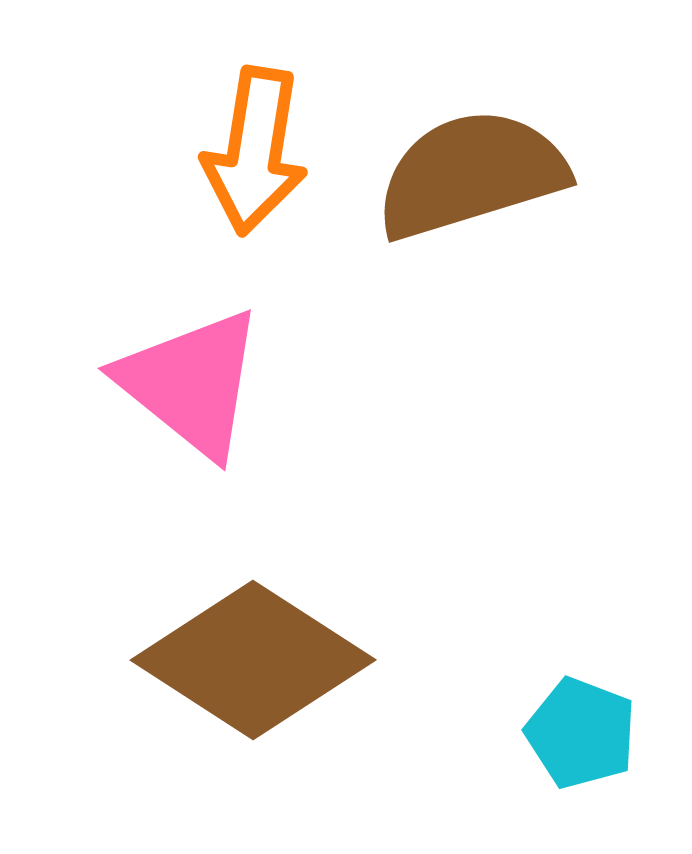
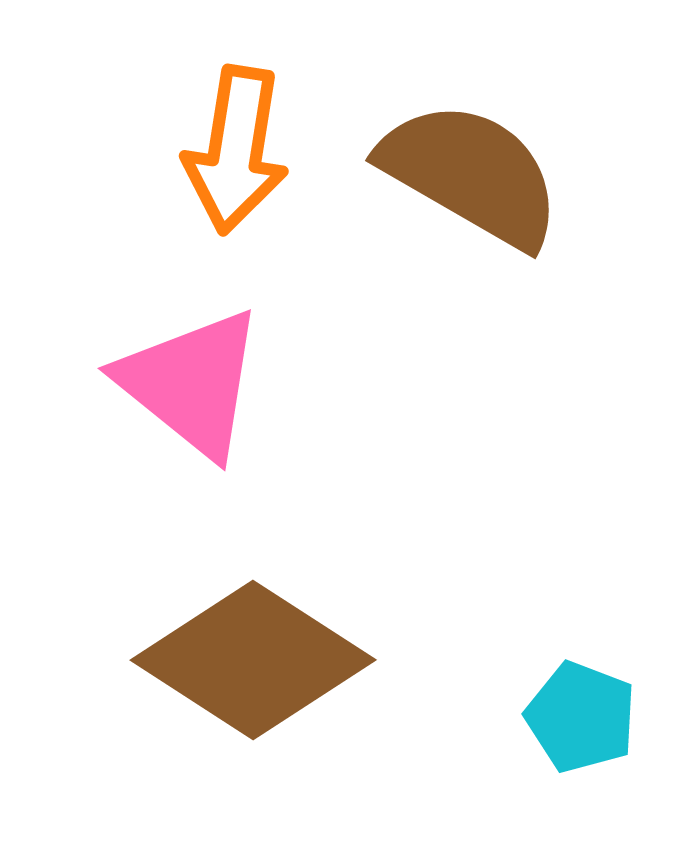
orange arrow: moved 19 px left, 1 px up
brown semicircle: rotated 47 degrees clockwise
cyan pentagon: moved 16 px up
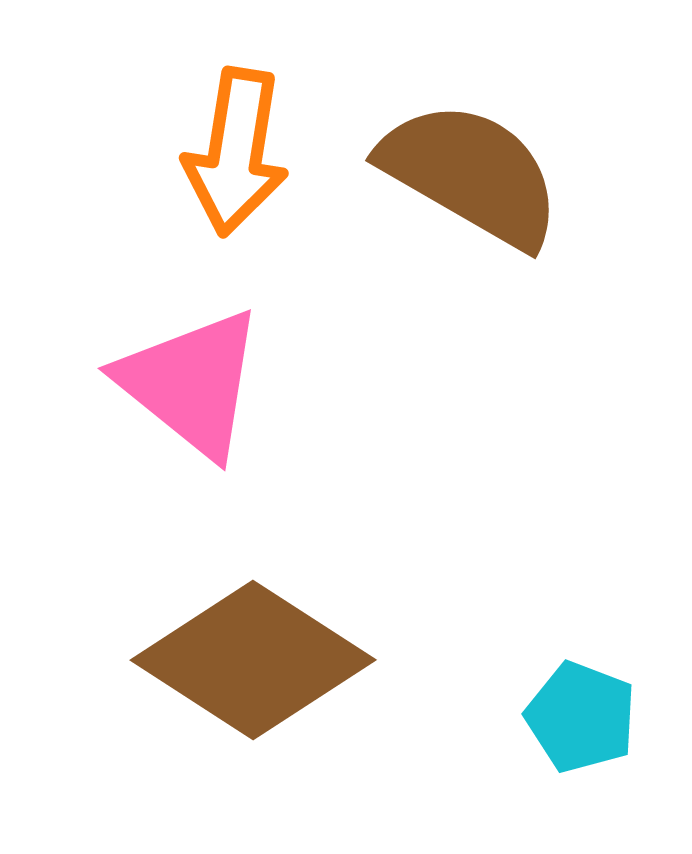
orange arrow: moved 2 px down
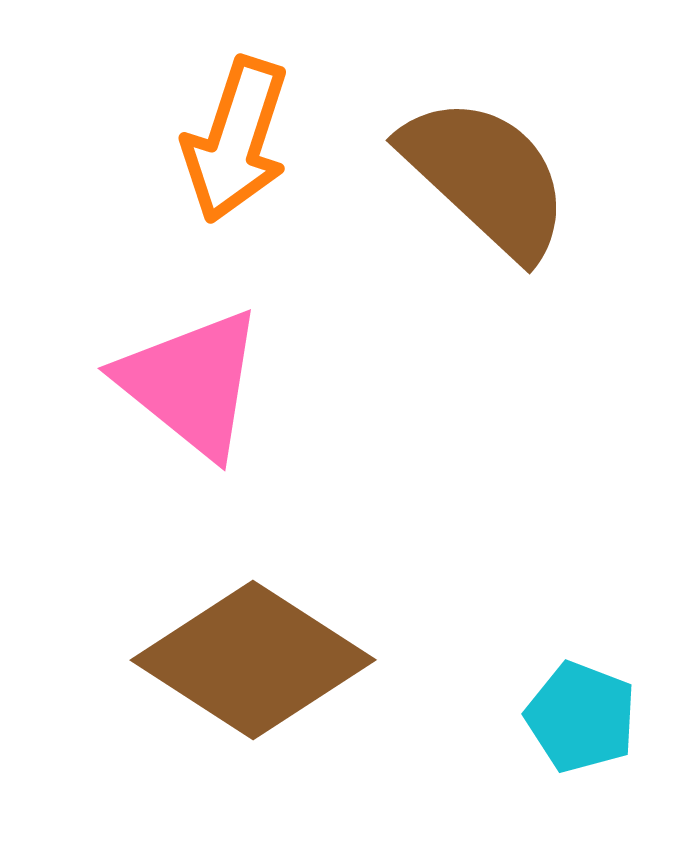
orange arrow: moved 12 px up; rotated 9 degrees clockwise
brown semicircle: moved 15 px right, 3 px down; rotated 13 degrees clockwise
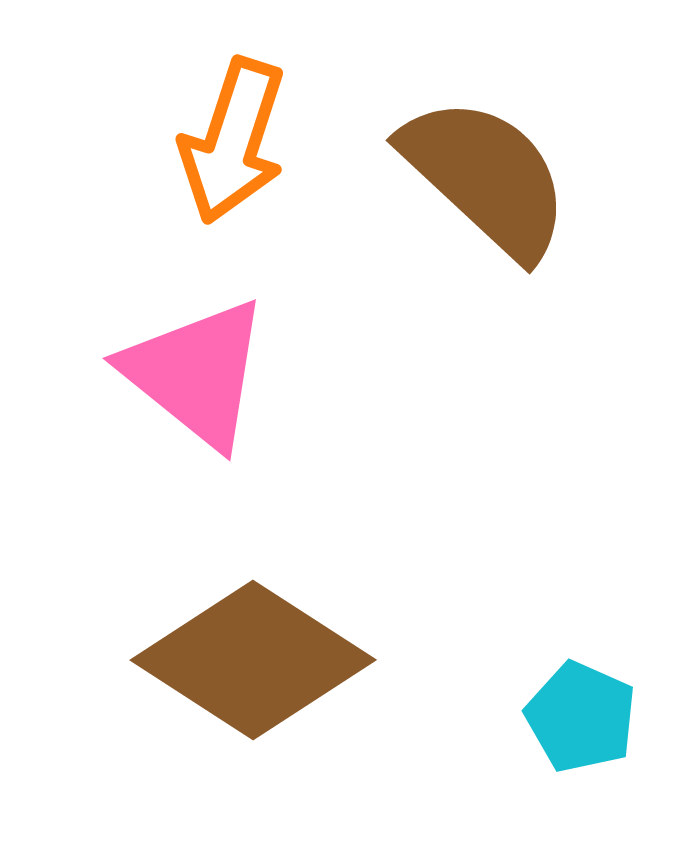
orange arrow: moved 3 px left, 1 px down
pink triangle: moved 5 px right, 10 px up
cyan pentagon: rotated 3 degrees clockwise
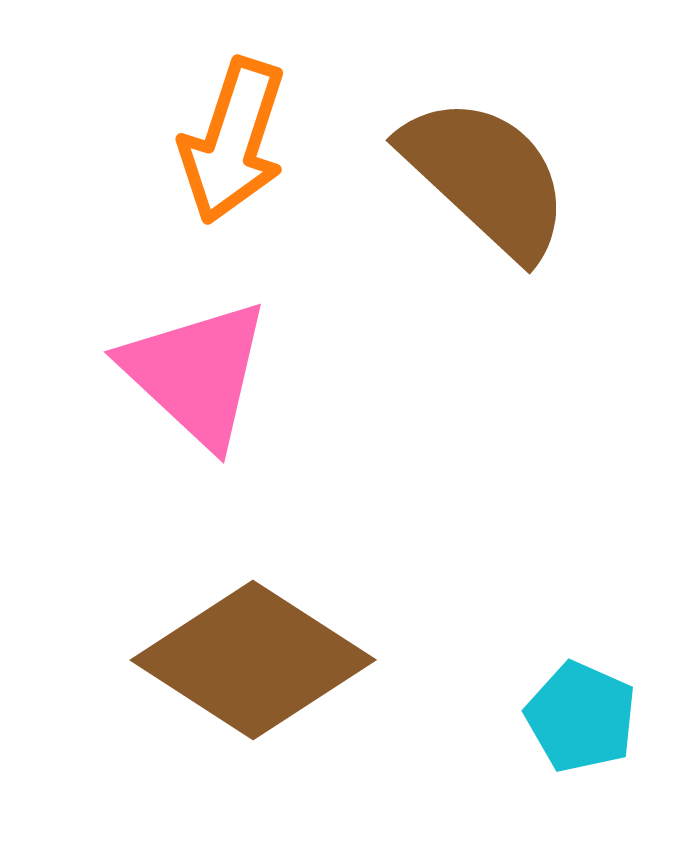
pink triangle: rotated 4 degrees clockwise
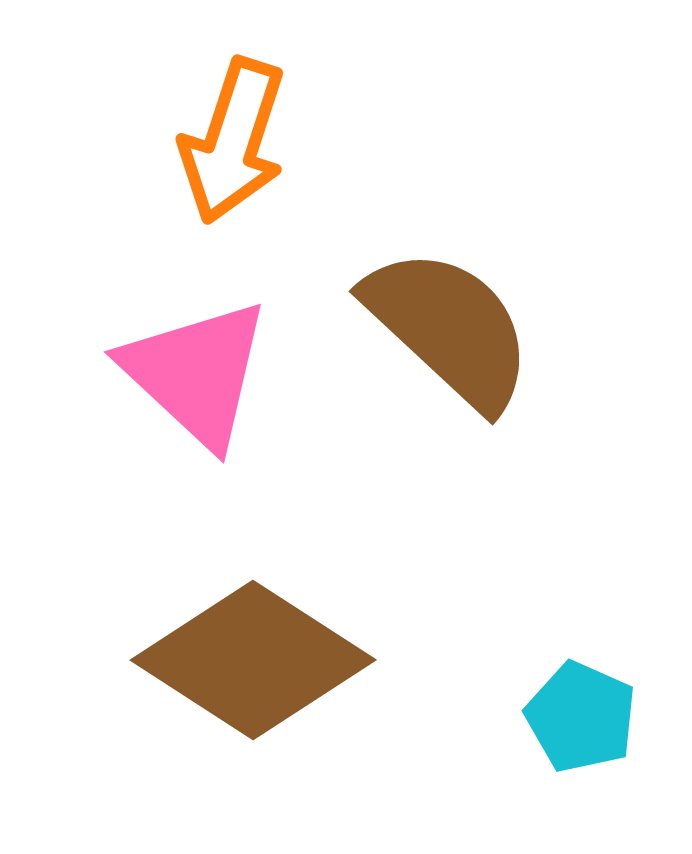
brown semicircle: moved 37 px left, 151 px down
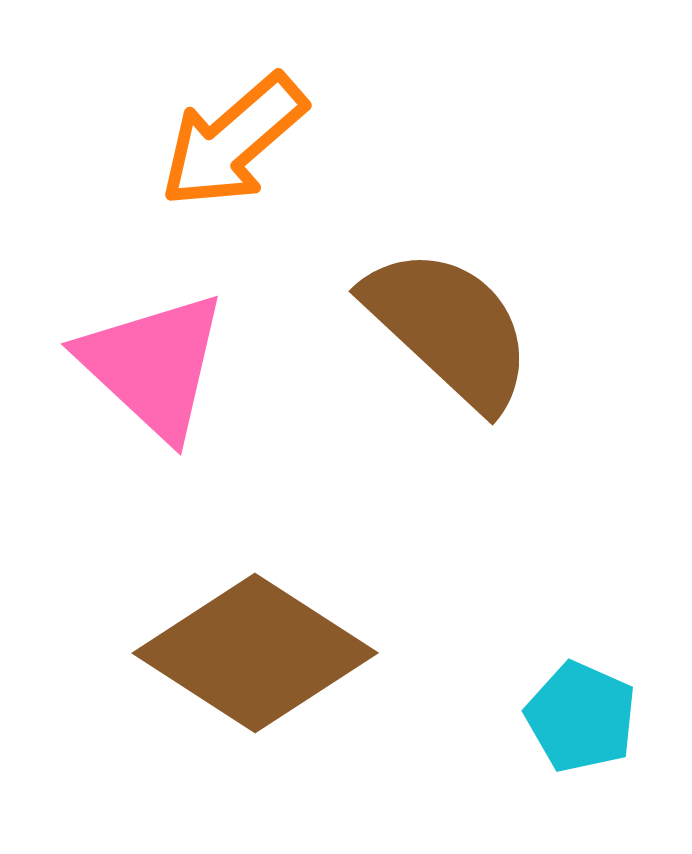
orange arrow: rotated 31 degrees clockwise
pink triangle: moved 43 px left, 8 px up
brown diamond: moved 2 px right, 7 px up
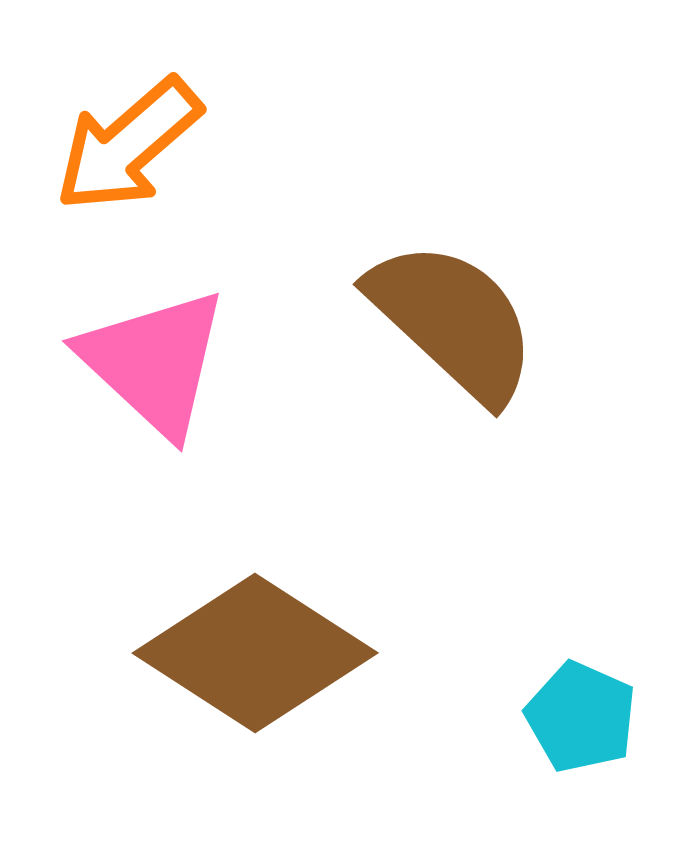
orange arrow: moved 105 px left, 4 px down
brown semicircle: moved 4 px right, 7 px up
pink triangle: moved 1 px right, 3 px up
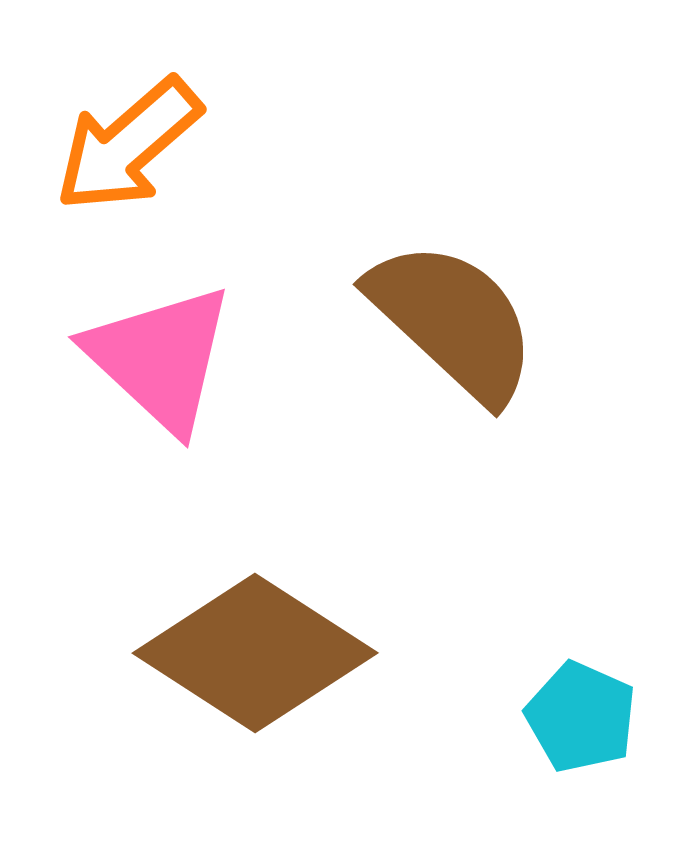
pink triangle: moved 6 px right, 4 px up
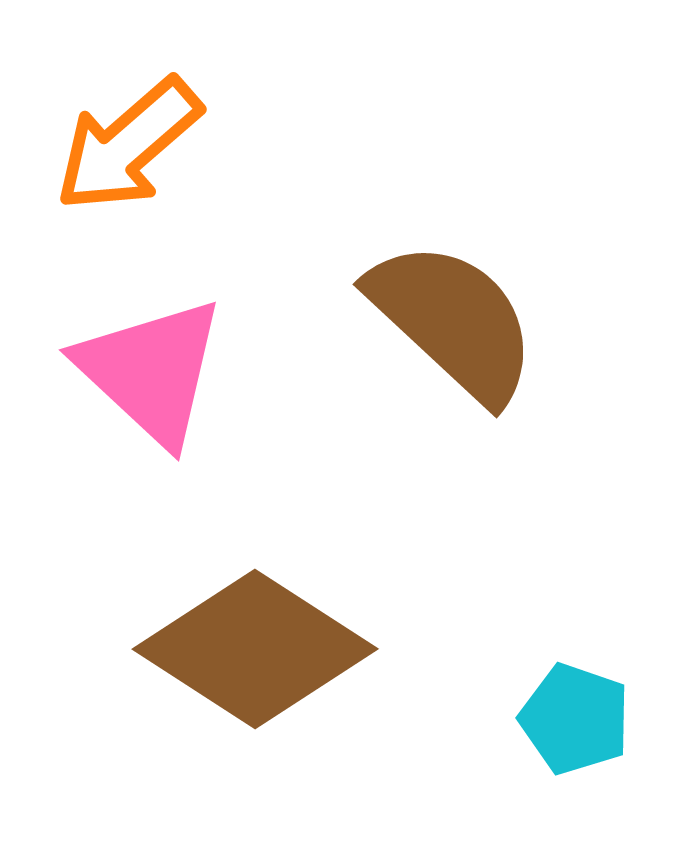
pink triangle: moved 9 px left, 13 px down
brown diamond: moved 4 px up
cyan pentagon: moved 6 px left, 2 px down; rotated 5 degrees counterclockwise
